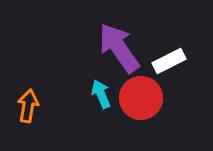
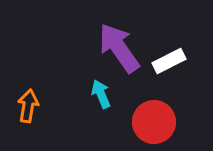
red circle: moved 13 px right, 24 px down
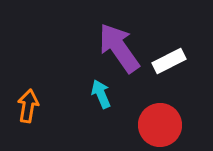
red circle: moved 6 px right, 3 px down
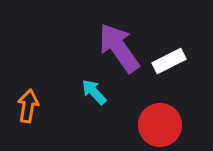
cyan arrow: moved 7 px left, 2 px up; rotated 20 degrees counterclockwise
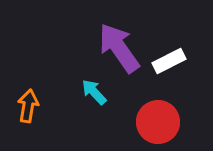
red circle: moved 2 px left, 3 px up
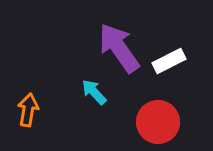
orange arrow: moved 4 px down
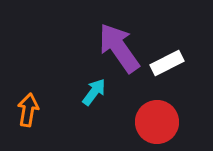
white rectangle: moved 2 px left, 2 px down
cyan arrow: rotated 80 degrees clockwise
red circle: moved 1 px left
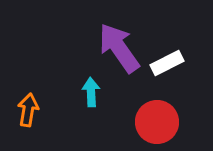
cyan arrow: moved 3 px left; rotated 40 degrees counterclockwise
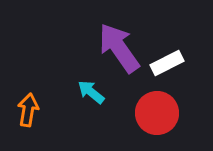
cyan arrow: rotated 48 degrees counterclockwise
red circle: moved 9 px up
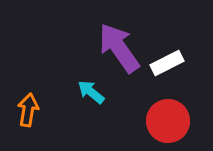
red circle: moved 11 px right, 8 px down
